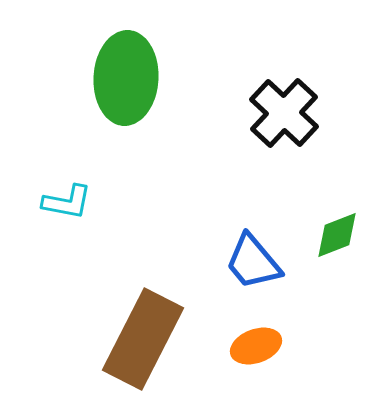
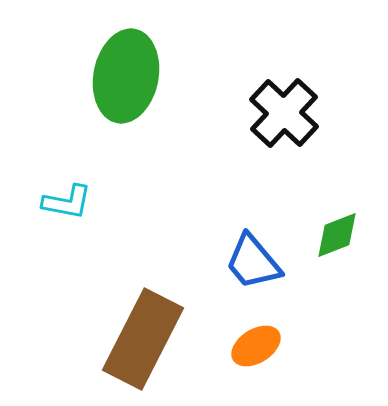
green ellipse: moved 2 px up; rotated 8 degrees clockwise
orange ellipse: rotated 12 degrees counterclockwise
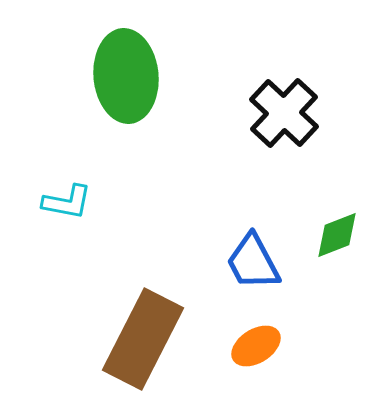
green ellipse: rotated 16 degrees counterclockwise
blue trapezoid: rotated 12 degrees clockwise
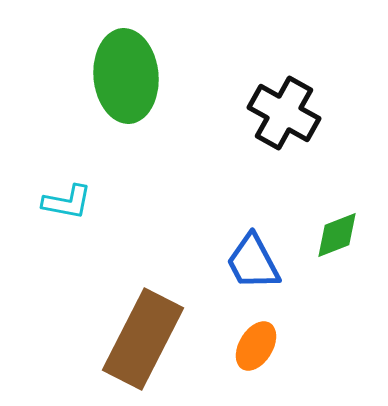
black cross: rotated 14 degrees counterclockwise
orange ellipse: rotated 27 degrees counterclockwise
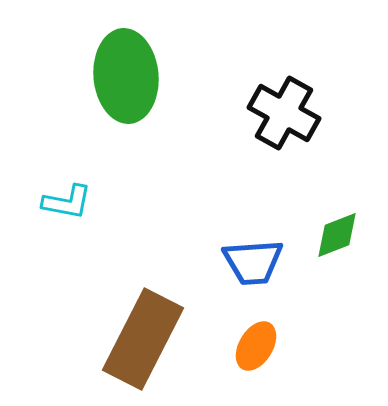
blue trapezoid: rotated 66 degrees counterclockwise
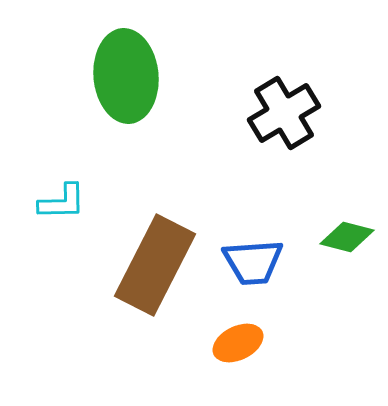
black cross: rotated 30 degrees clockwise
cyan L-shape: moved 5 px left; rotated 12 degrees counterclockwise
green diamond: moved 10 px right, 2 px down; rotated 36 degrees clockwise
brown rectangle: moved 12 px right, 74 px up
orange ellipse: moved 18 px left, 3 px up; rotated 33 degrees clockwise
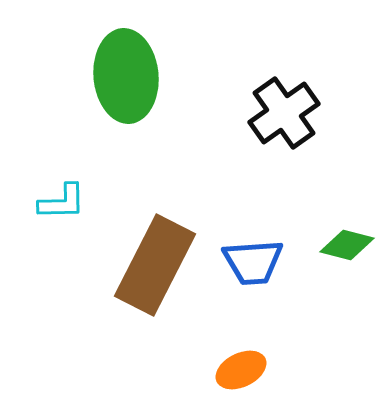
black cross: rotated 4 degrees counterclockwise
green diamond: moved 8 px down
orange ellipse: moved 3 px right, 27 px down
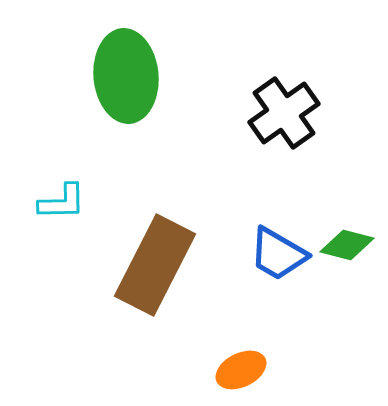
blue trapezoid: moved 25 px right, 8 px up; rotated 34 degrees clockwise
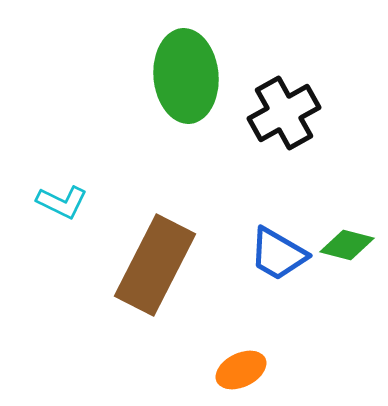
green ellipse: moved 60 px right
black cross: rotated 6 degrees clockwise
cyan L-shape: rotated 27 degrees clockwise
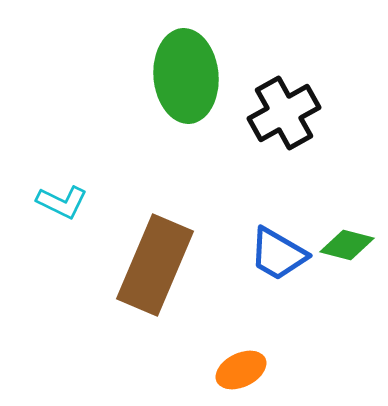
brown rectangle: rotated 4 degrees counterclockwise
